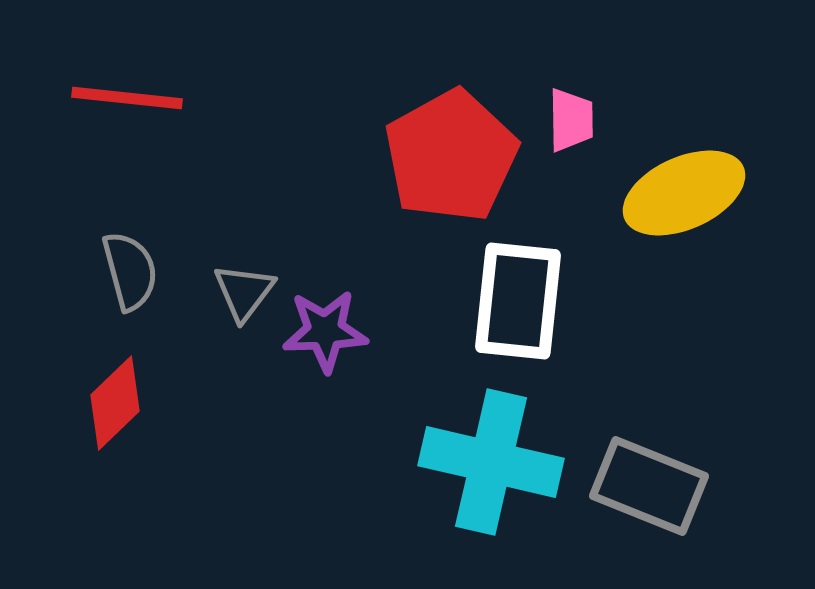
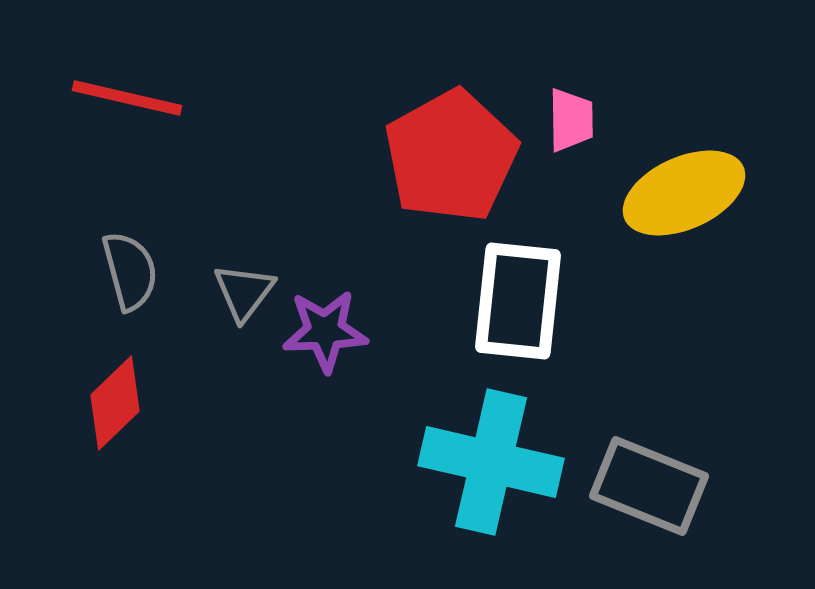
red line: rotated 7 degrees clockwise
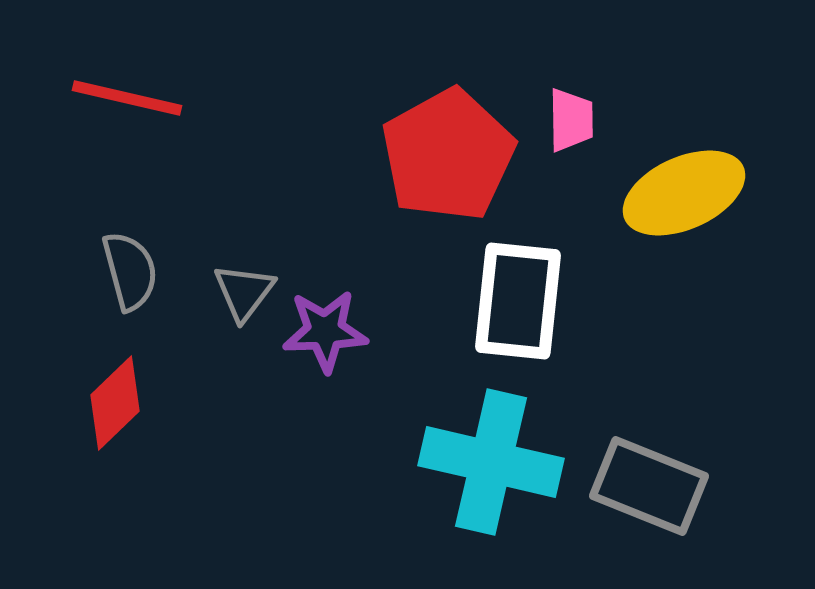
red pentagon: moved 3 px left, 1 px up
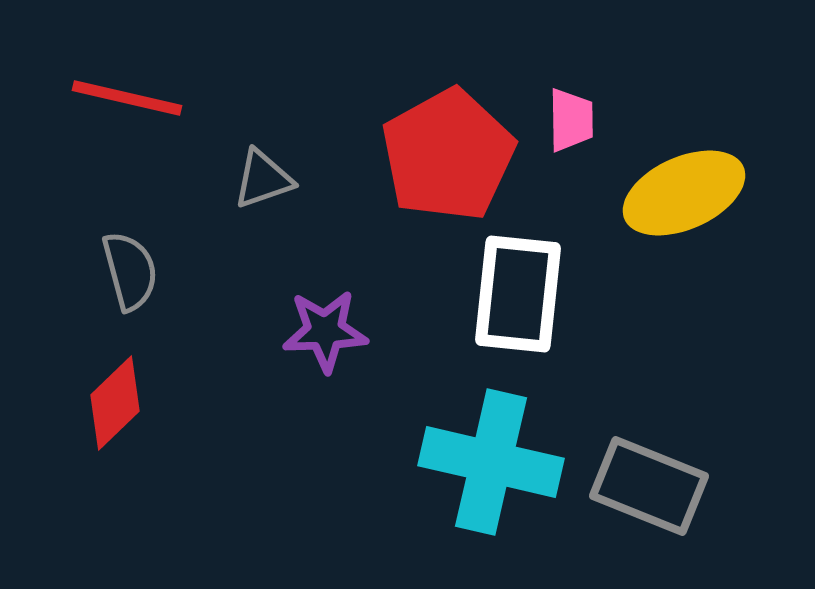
gray triangle: moved 19 px right, 113 px up; rotated 34 degrees clockwise
white rectangle: moved 7 px up
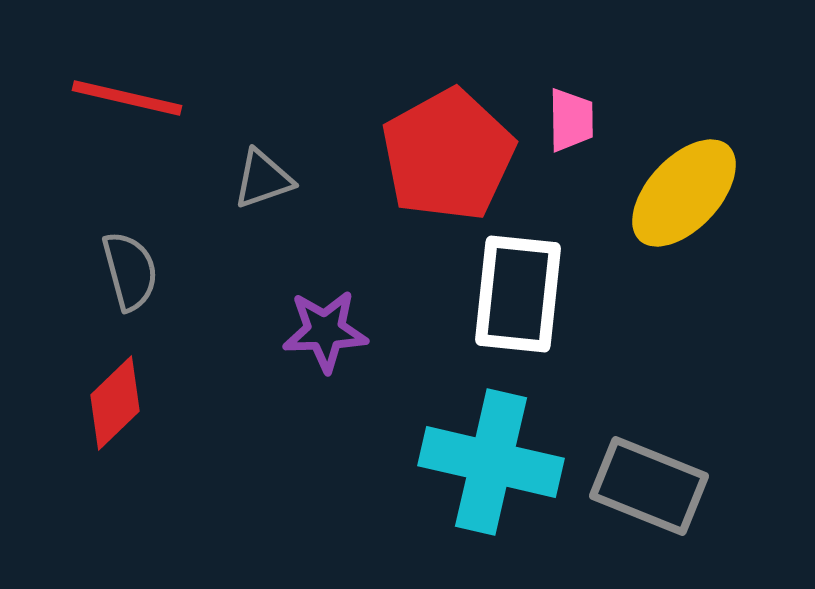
yellow ellipse: rotated 23 degrees counterclockwise
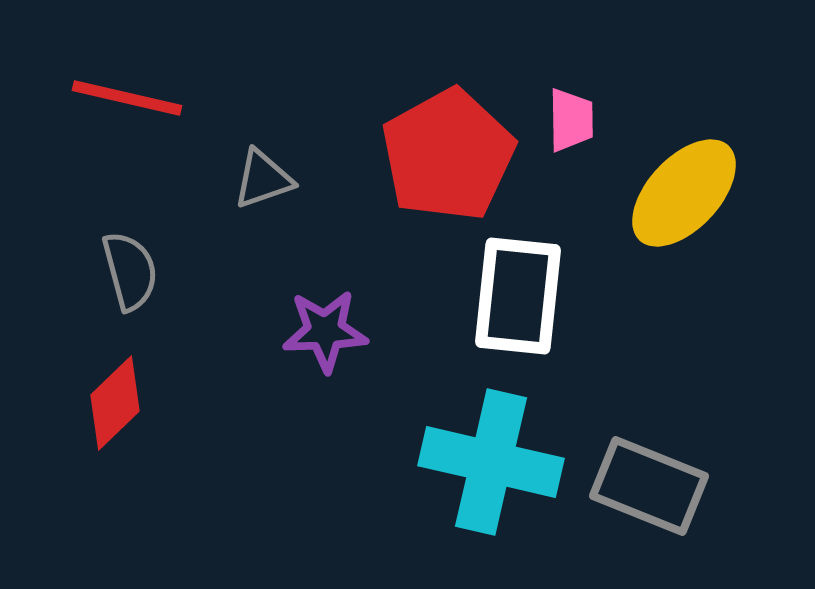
white rectangle: moved 2 px down
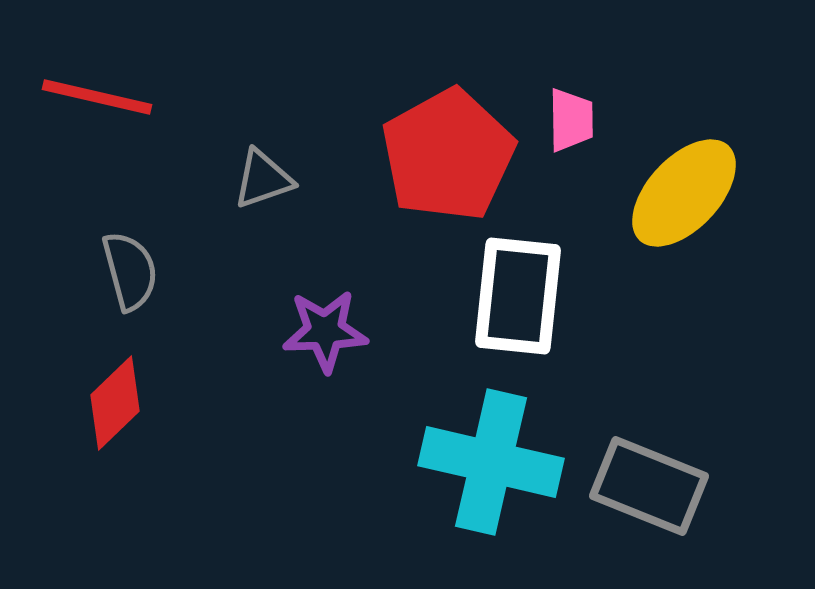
red line: moved 30 px left, 1 px up
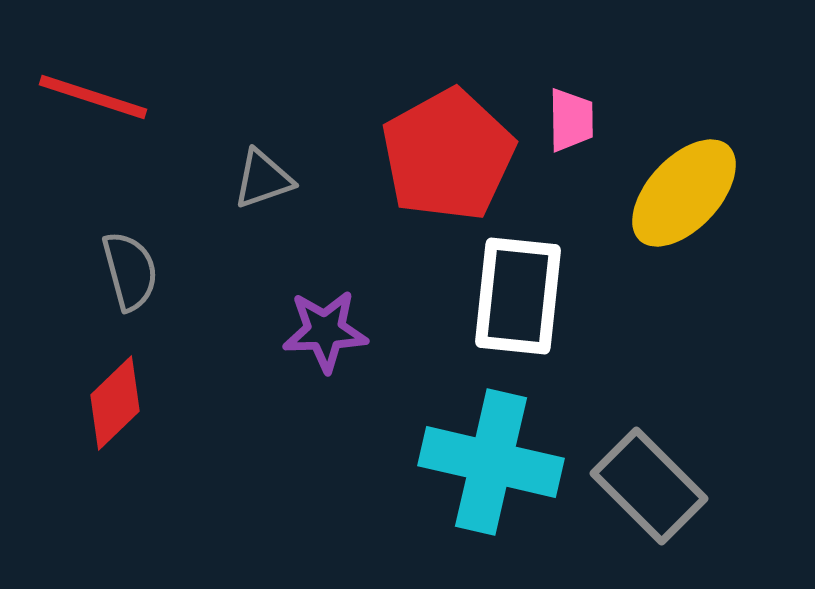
red line: moved 4 px left; rotated 5 degrees clockwise
gray rectangle: rotated 23 degrees clockwise
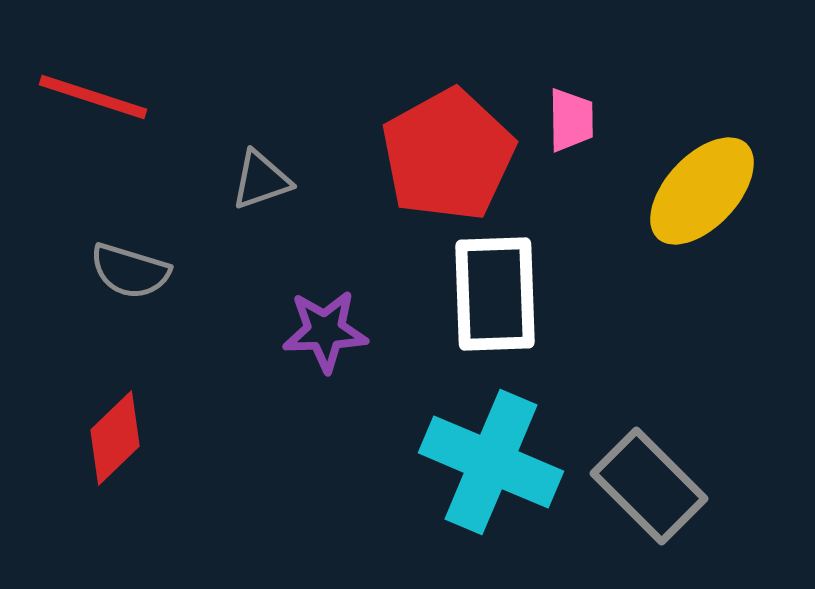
gray triangle: moved 2 px left, 1 px down
yellow ellipse: moved 18 px right, 2 px up
gray semicircle: rotated 122 degrees clockwise
white rectangle: moved 23 px left, 2 px up; rotated 8 degrees counterclockwise
red diamond: moved 35 px down
cyan cross: rotated 10 degrees clockwise
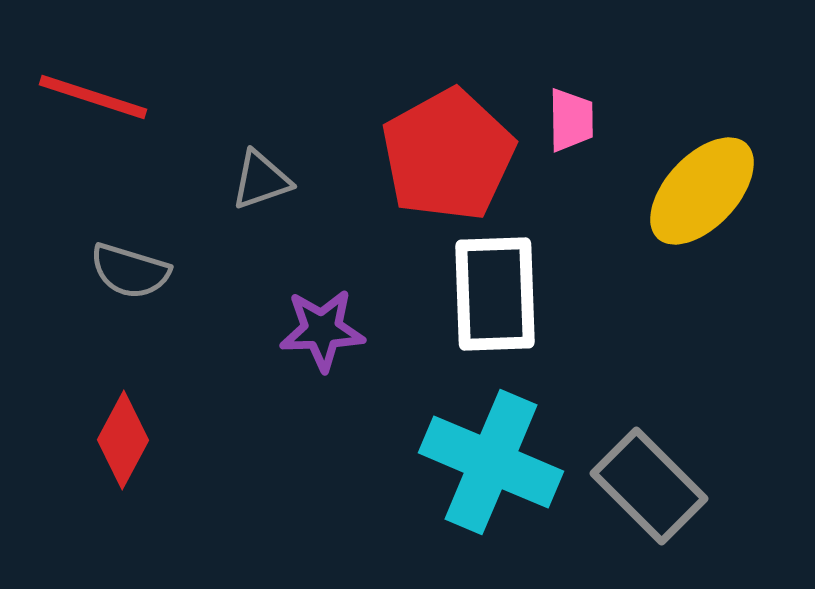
purple star: moved 3 px left, 1 px up
red diamond: moved 8 px right, 2 px down; rotated 18 degrees counterclockwise
